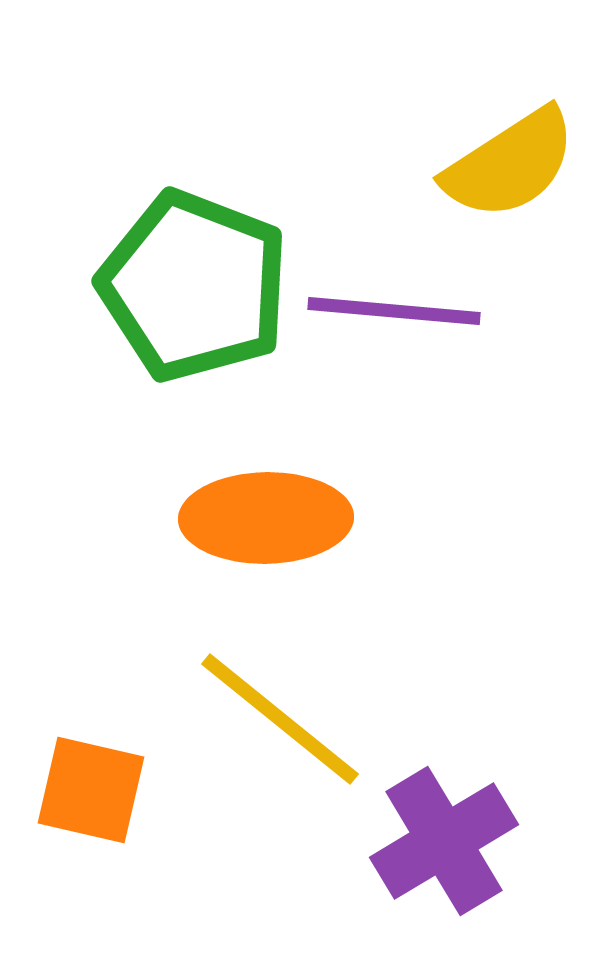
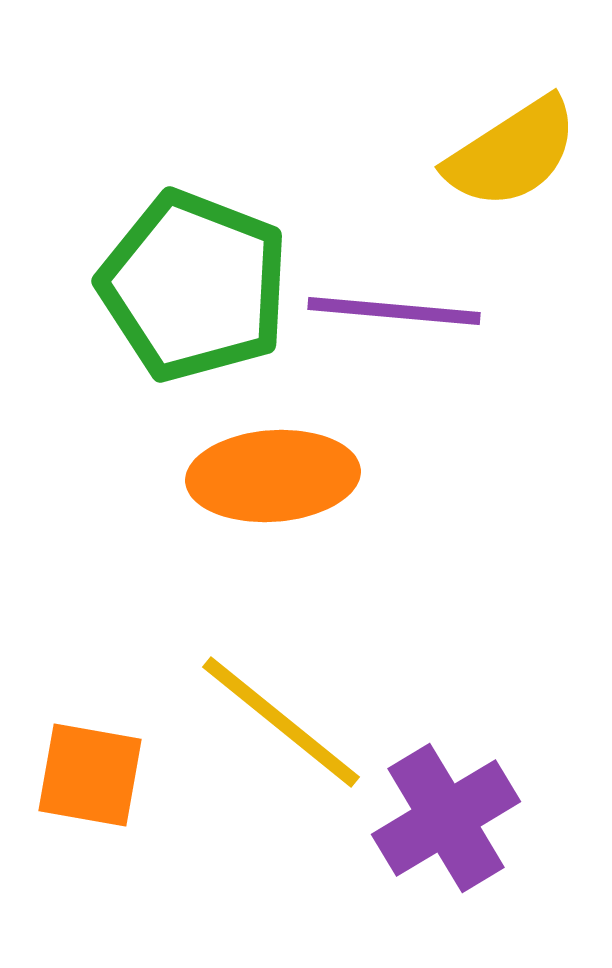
yellow semicircle: moved 2 px right, 11 px up
orange ellipse: moved 7 px right, 42 px up; rotated 3 degrees counterclockwise
yellow line: moved 1 px right, 3 px down
orange square: moved 1 px left, 15 px up; rotated 3 degrees counterclockwise
purple cross: moved 2 px right, 23 px up
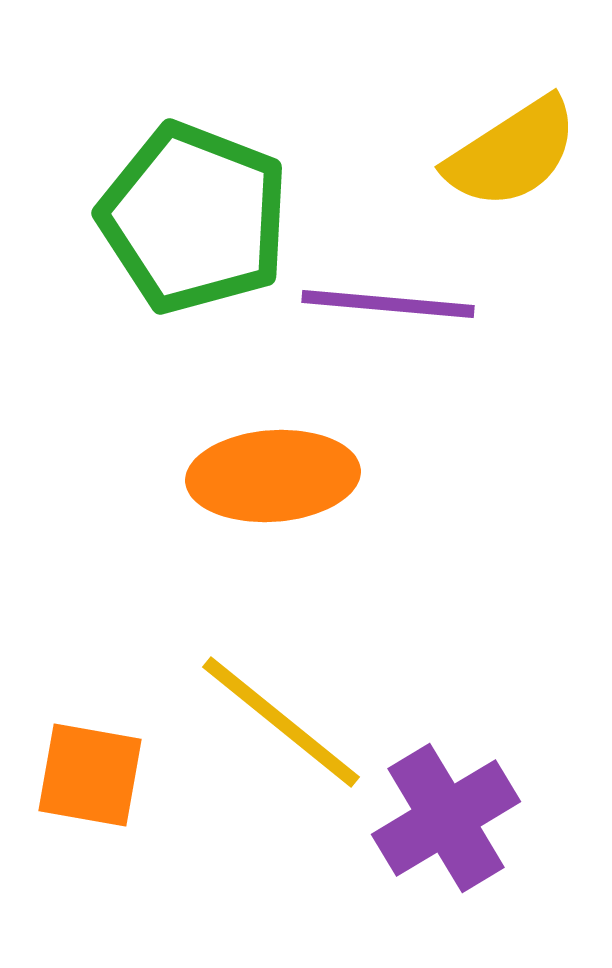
green pentagon: moved 68 px up
purple line: moved 6 px left, 7 px up
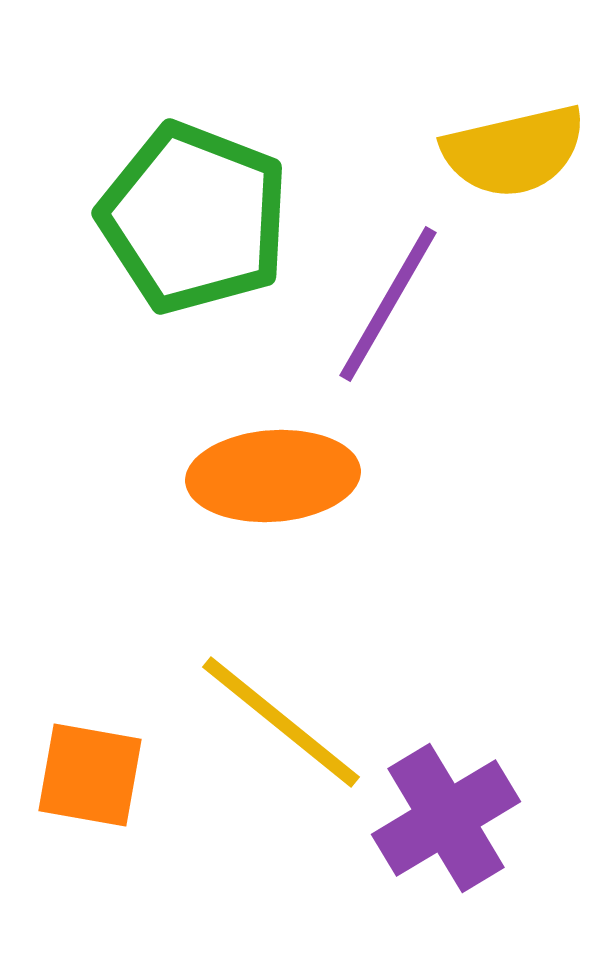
yellow semicircle: moved 2 px right, 2 px up; rotated 20 degrees clockwise
purple line: rotated 65 degrees counterclockwise
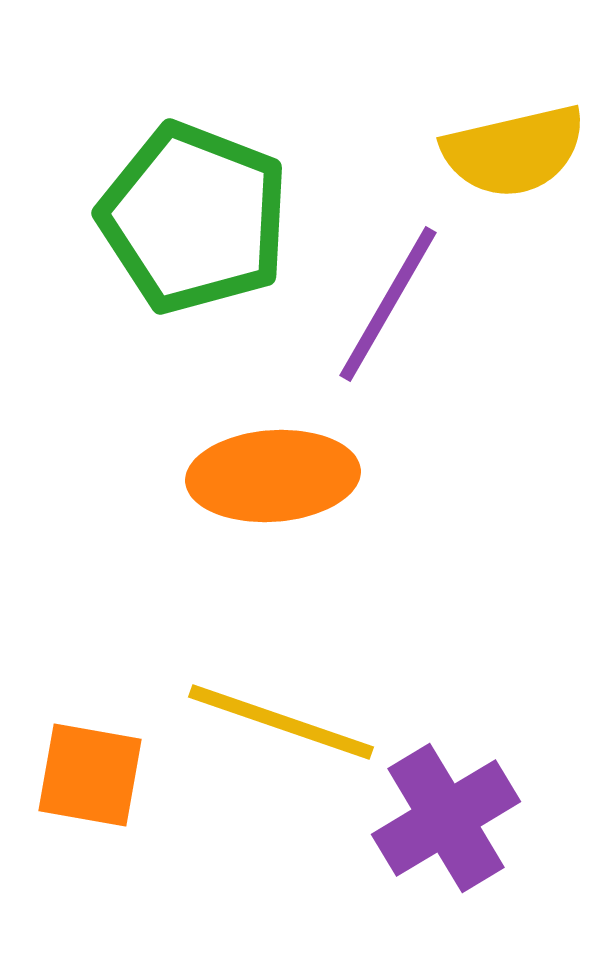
yellow line: rotated 20 degrees counterclockwise
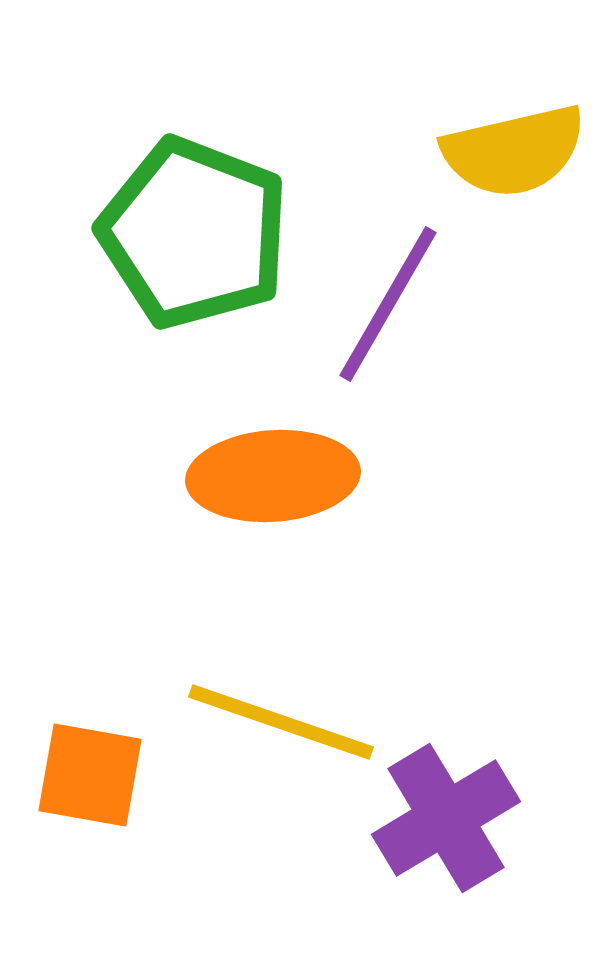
green pentagon: moved 15 px down
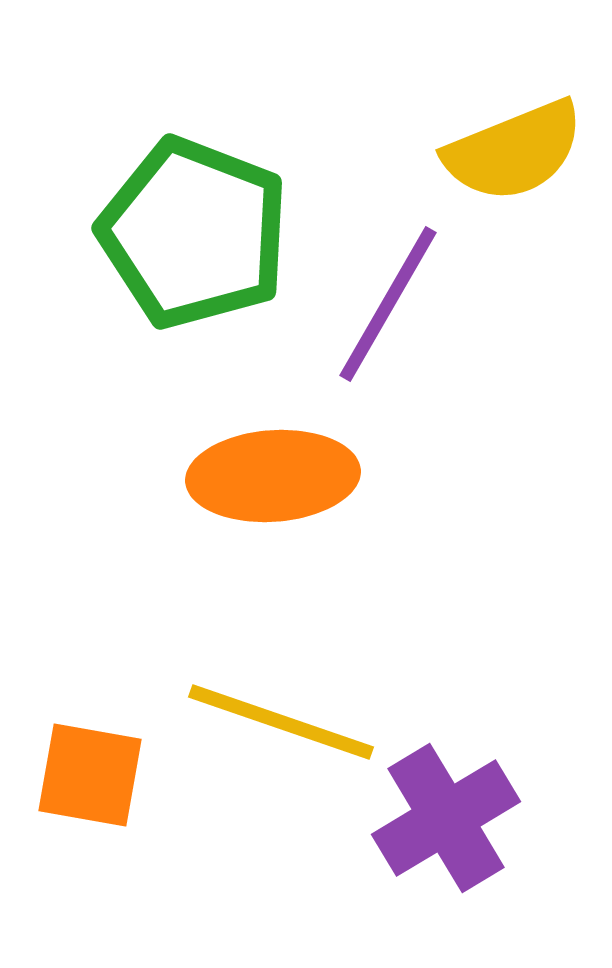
yellow semicircle: rotated 9 degrees counterclockwise
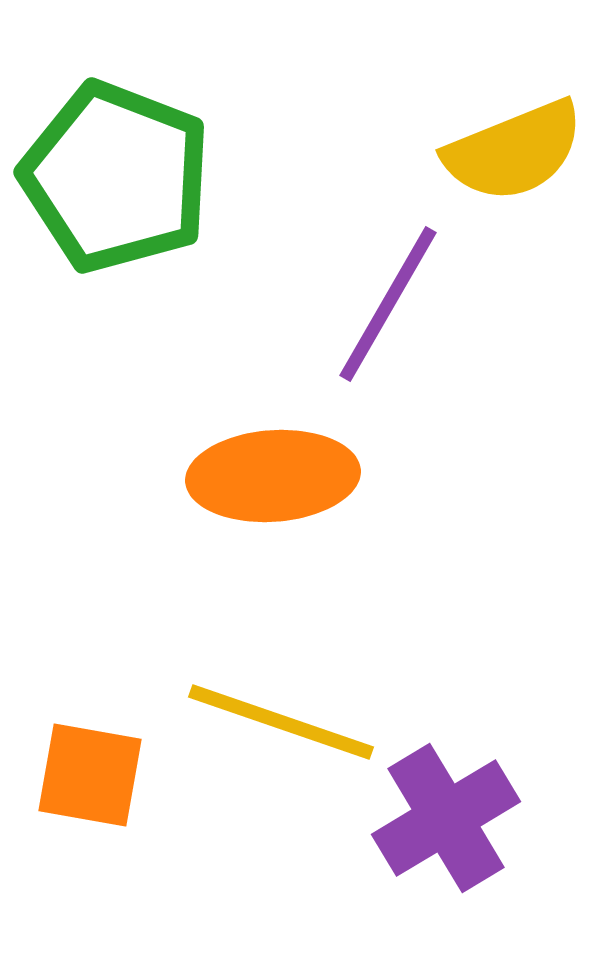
green pentagon: moved 78 px left, 56 px up
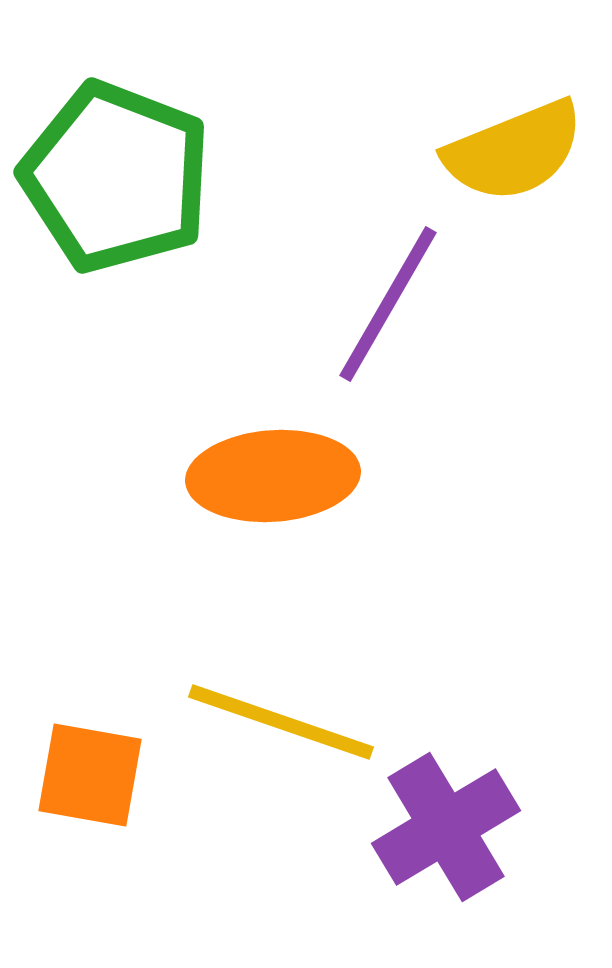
purple cross: moved 9 px down
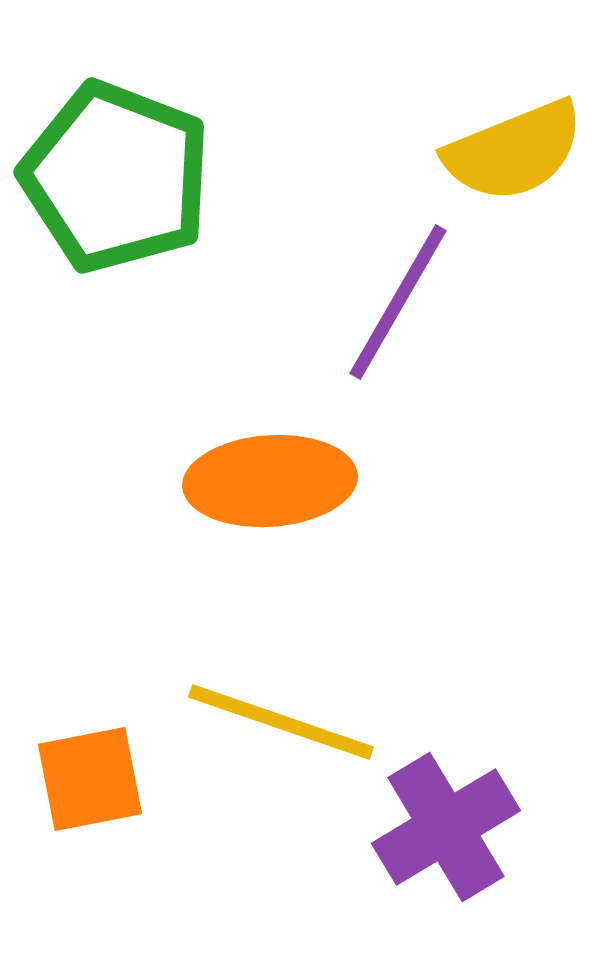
purple line: moved 10 px right, 2 px up
orange ellipse: moved 3 px left, 5 px down
orange square: moved 4 px down; rotated 21 degrees counterclockwise
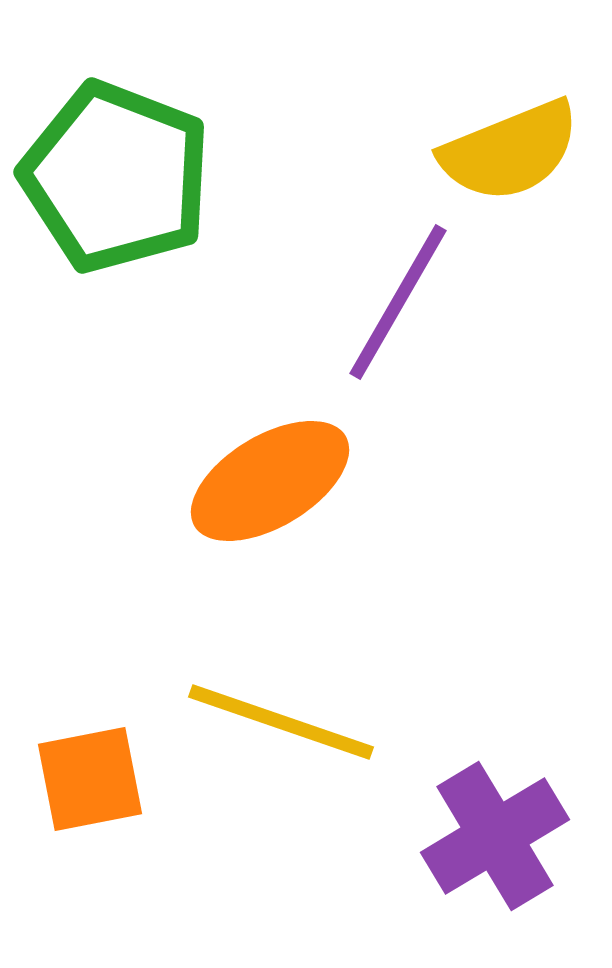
yellow semicircle: moved 4 px left
orange ellipse: rotated 27 degrees counterclockwise
purple cross: moved 49 px right, 9 px down
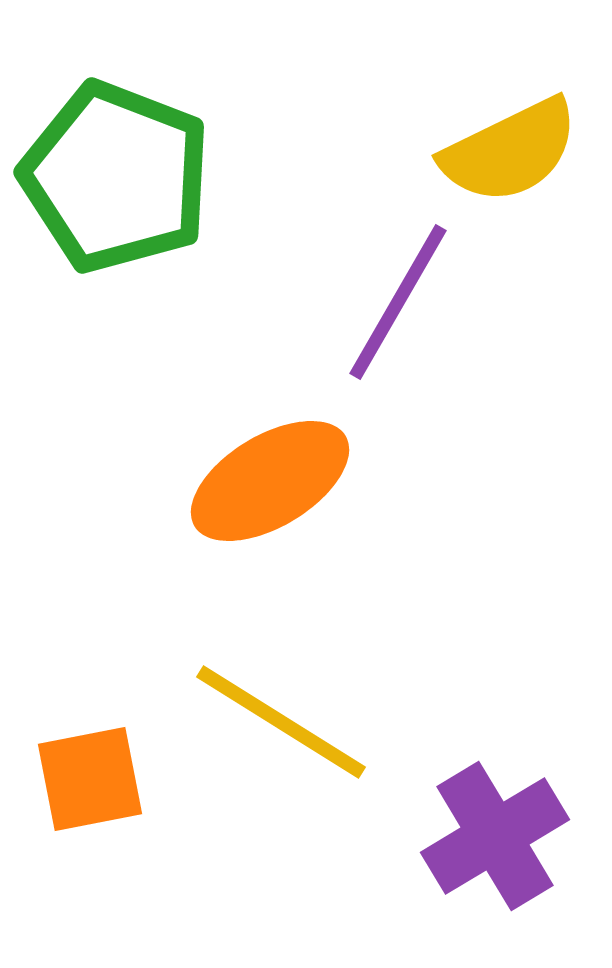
yellow semicircle: rotated 4 degrees counterclockwise
yellow line: rotated 13 degrees clockwise
